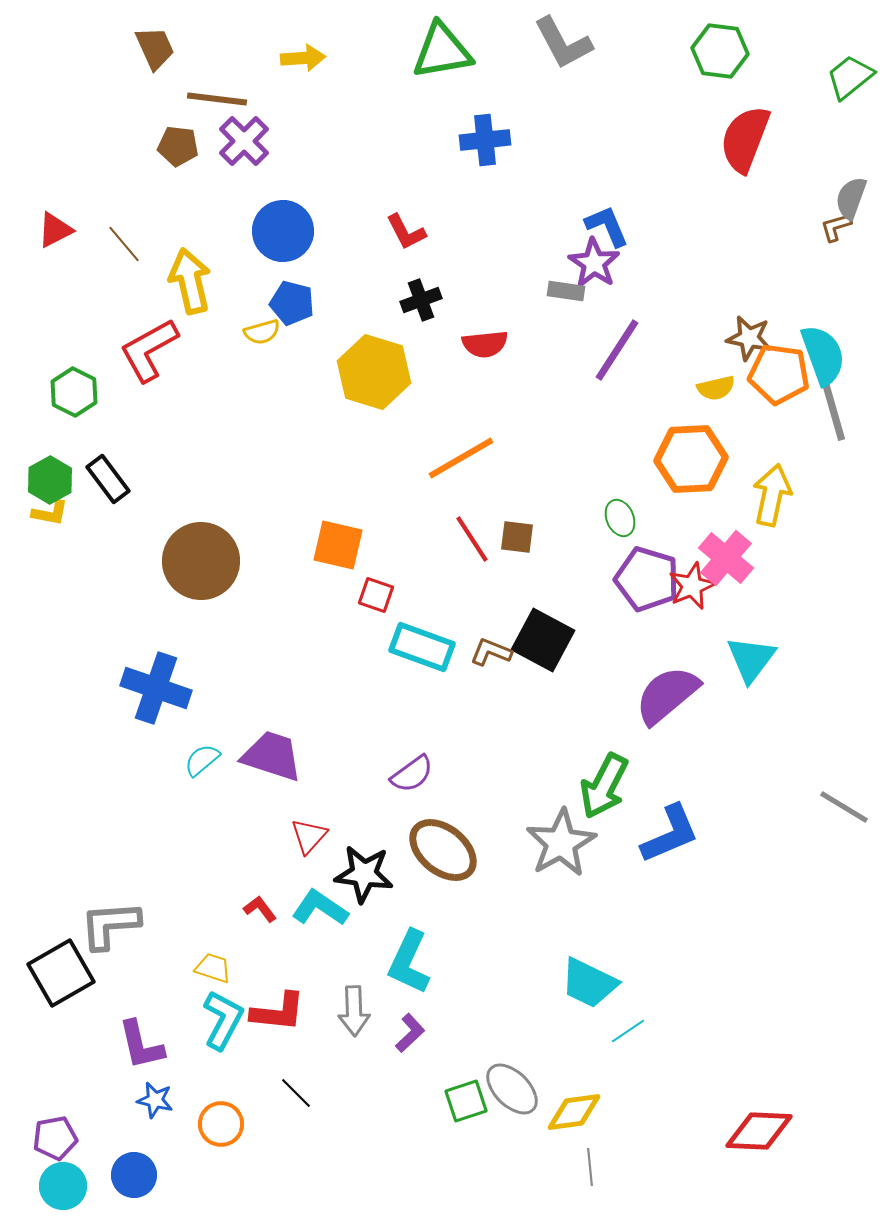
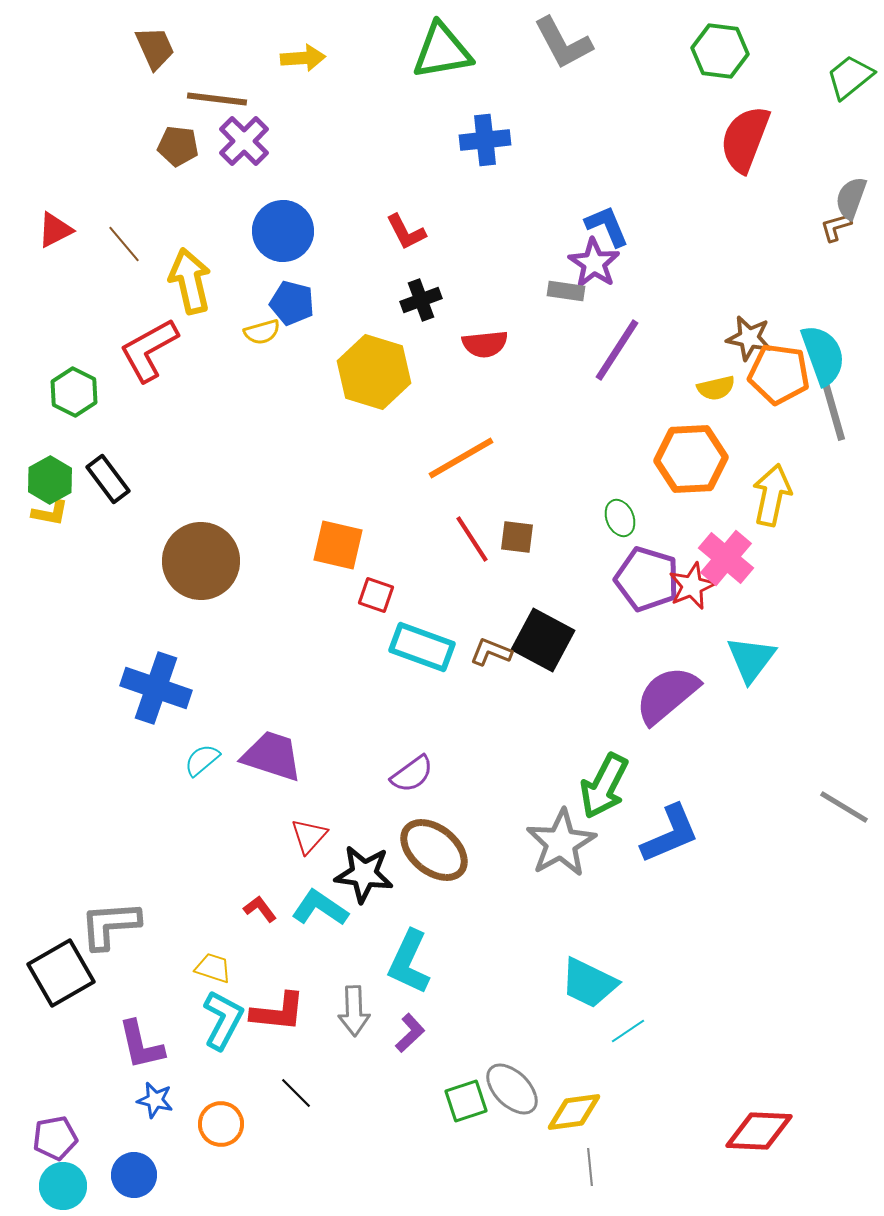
brown ellipse at (443, 850): moved 9 px left
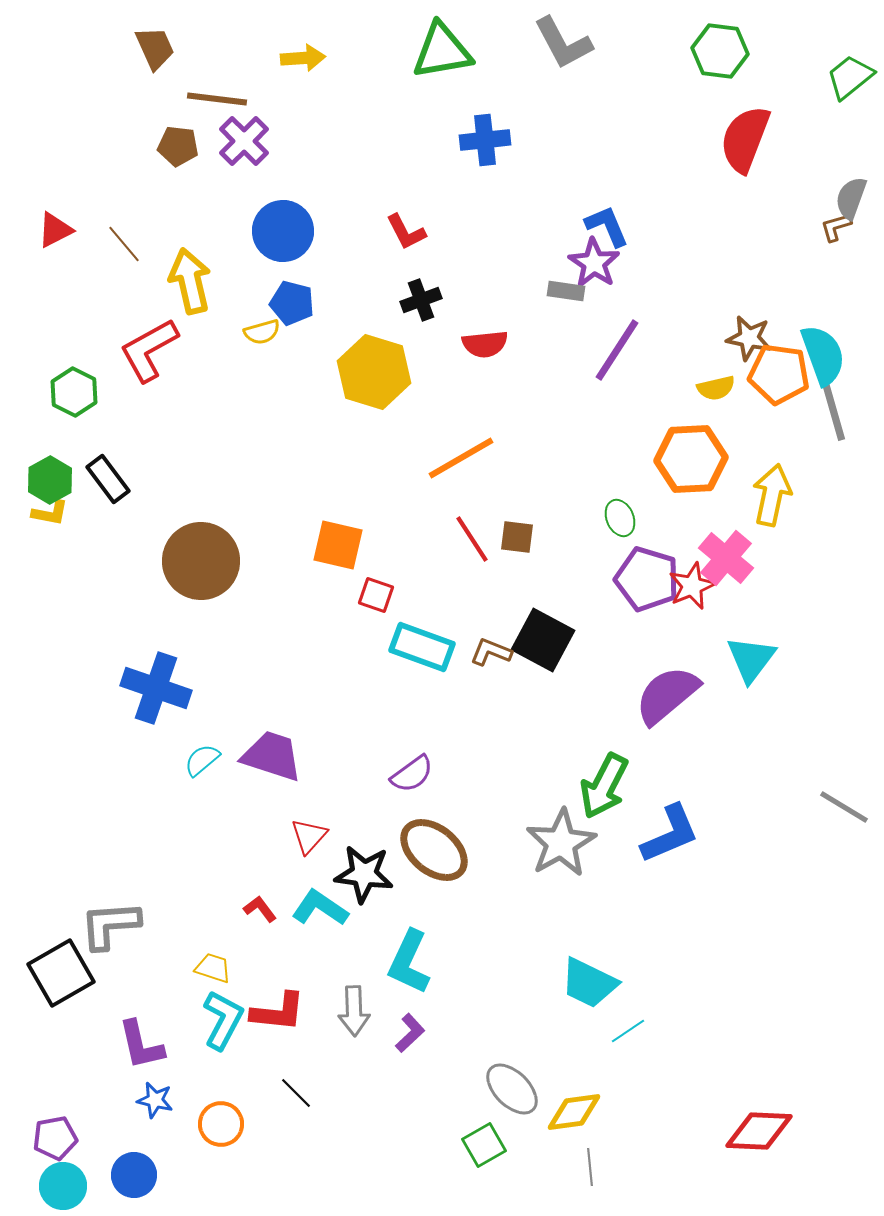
green square at (466, 1101): moved 18 px right, 44 px down; rotated 12 degrees counterclockwise
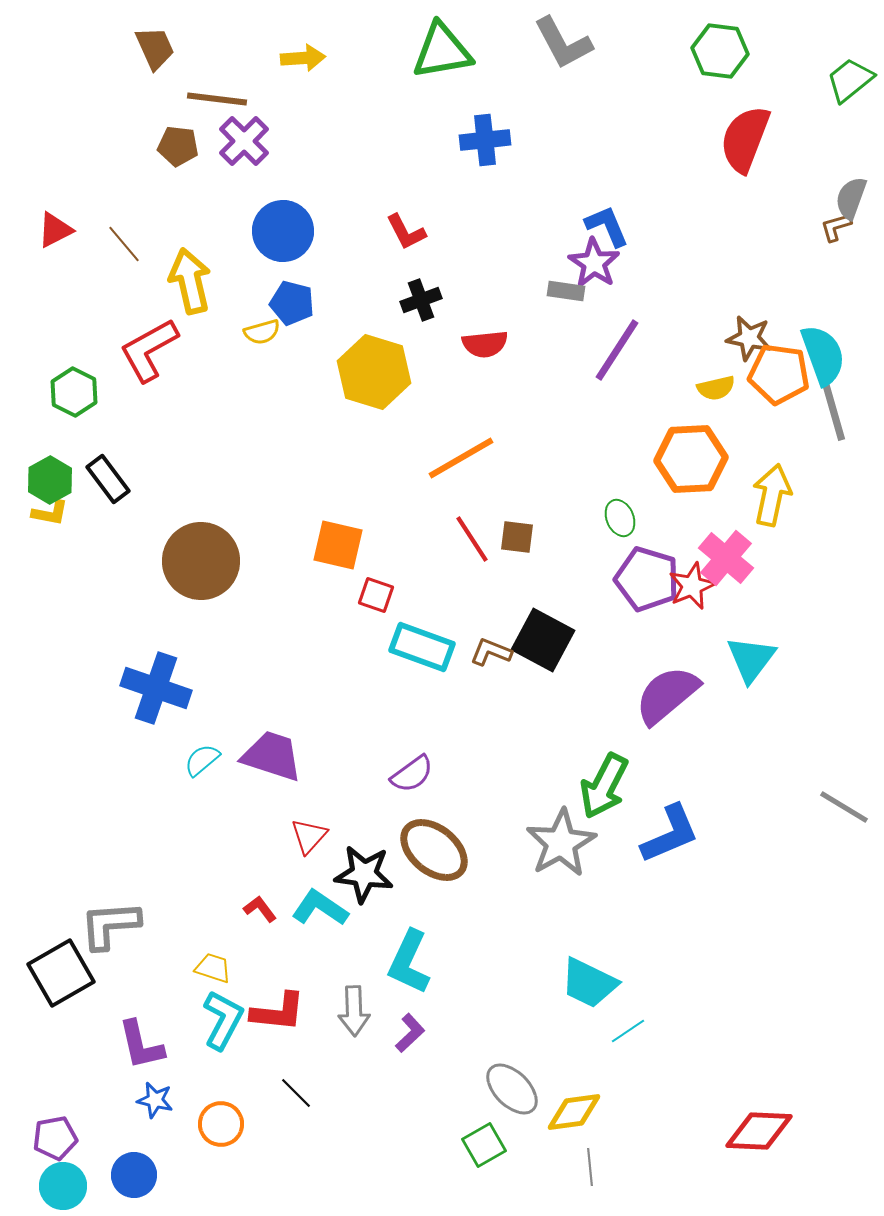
green trapezoid at (850, 77): moved 3 px down
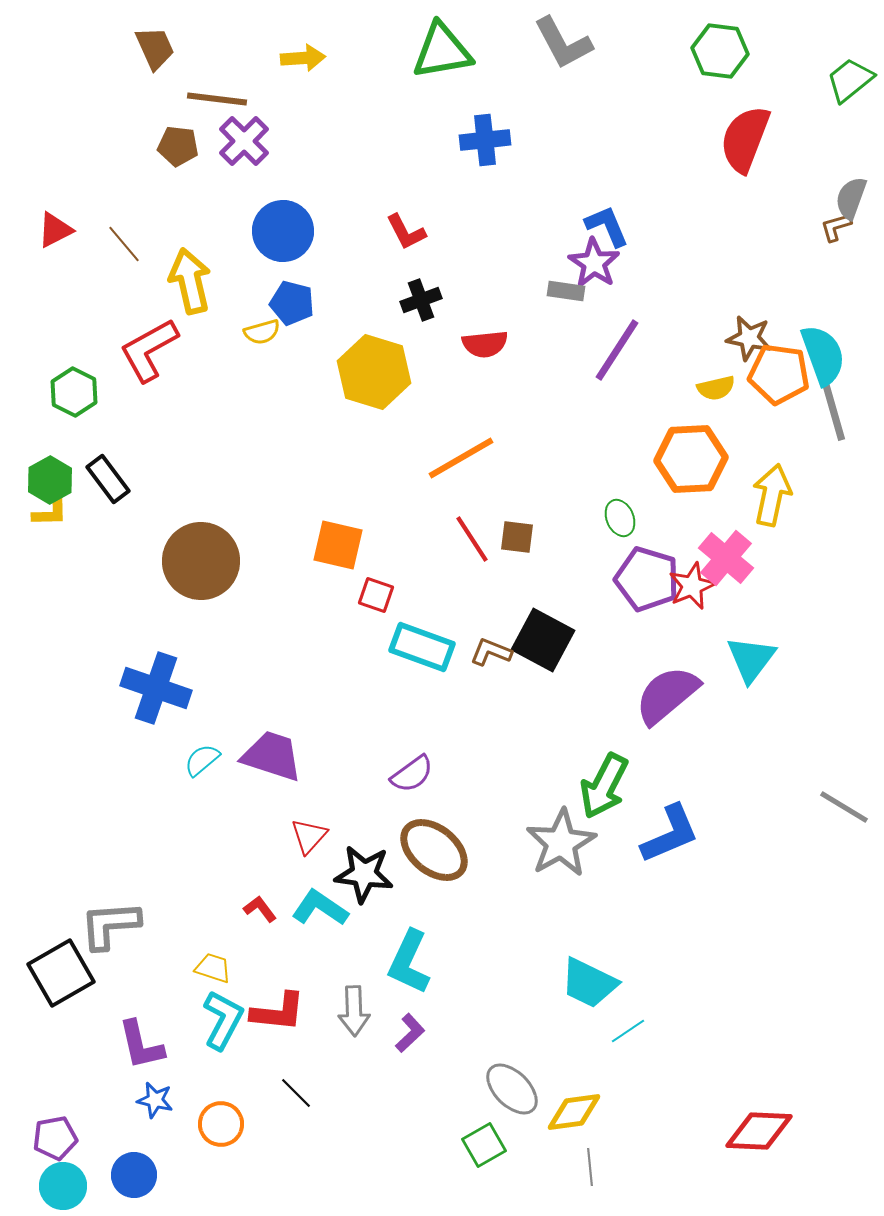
yellow L-shape at (50, 513): rotated 12 degrees counterclockwise
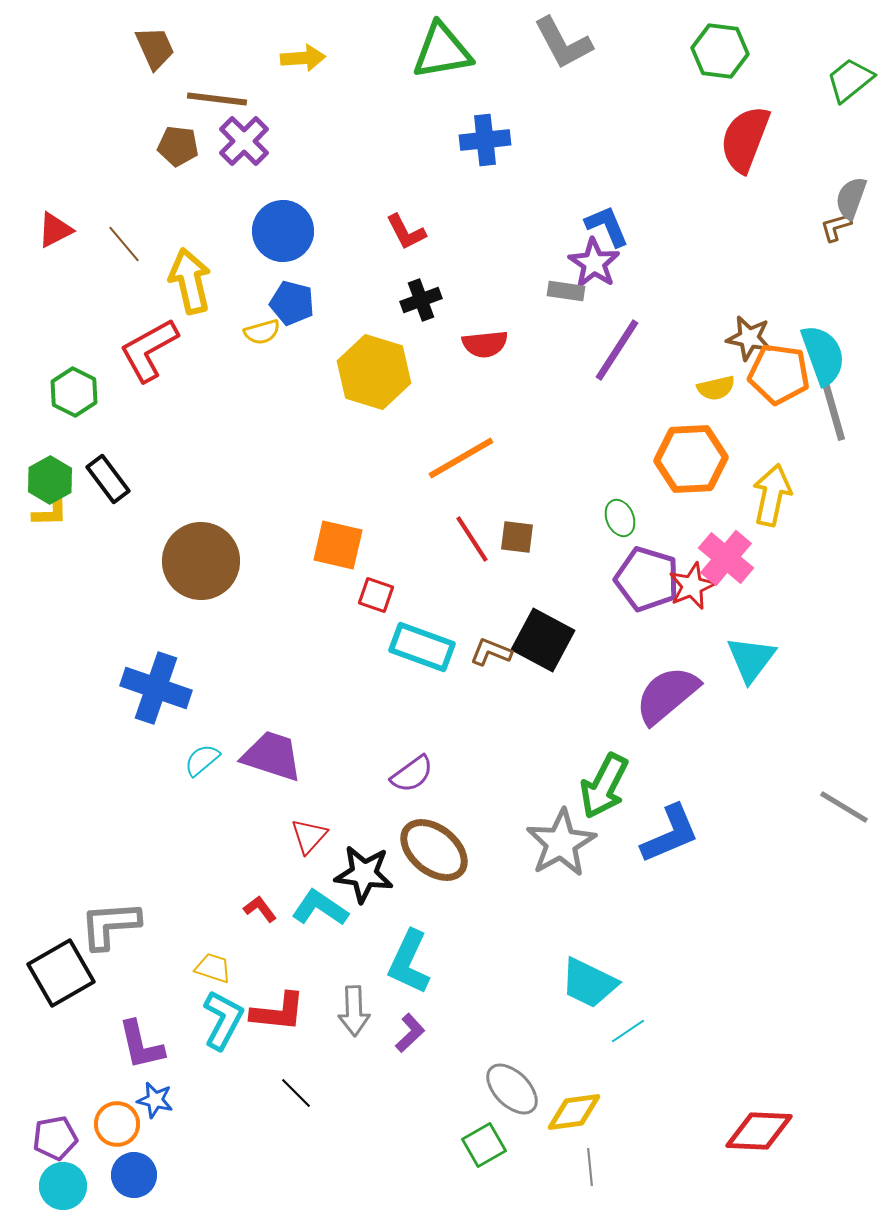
orange circle at (221, 1124): moved 104 px left
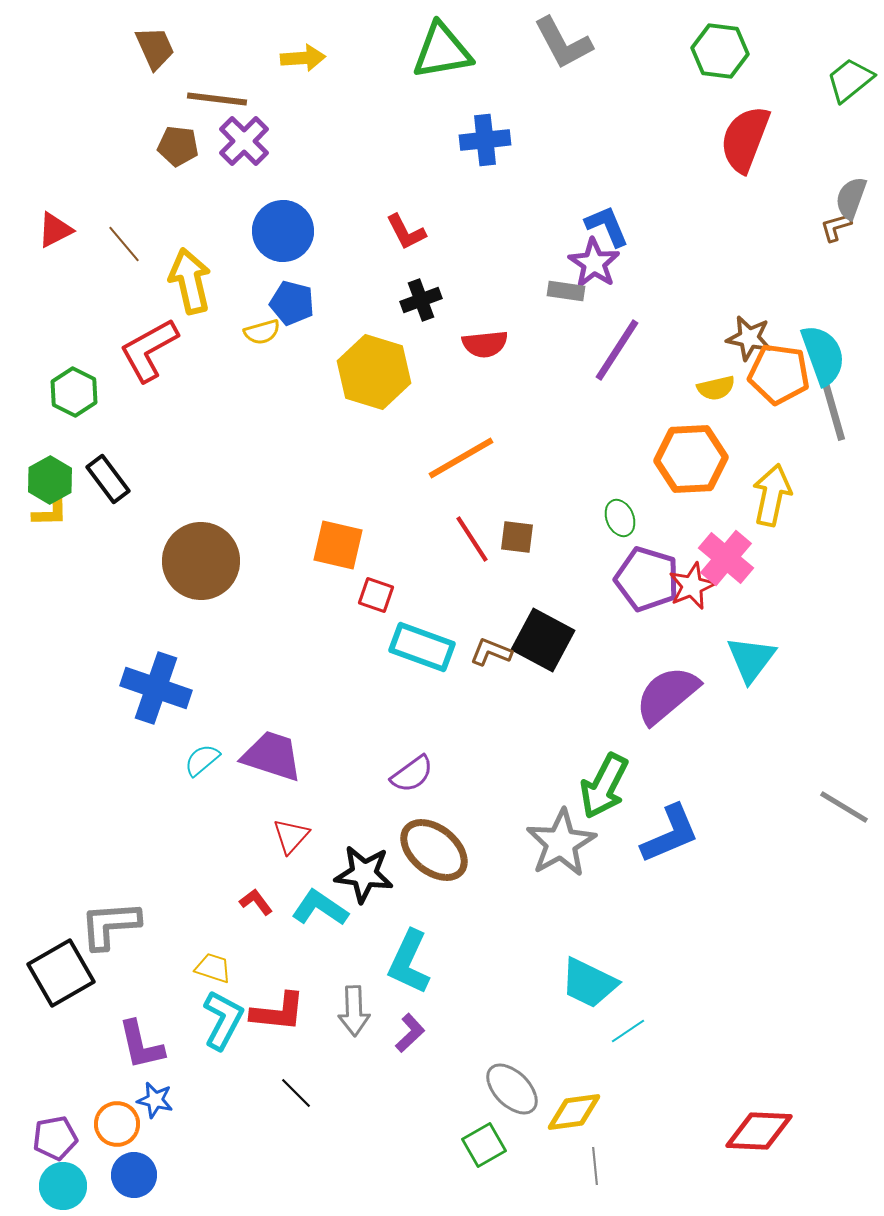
red triangle at (309, 836): moved 18 px left
red L-shape at (260, 909): moved 4 px left, 7 px up
gray line at (590, 1167): moved 5 px right, 1 px up
